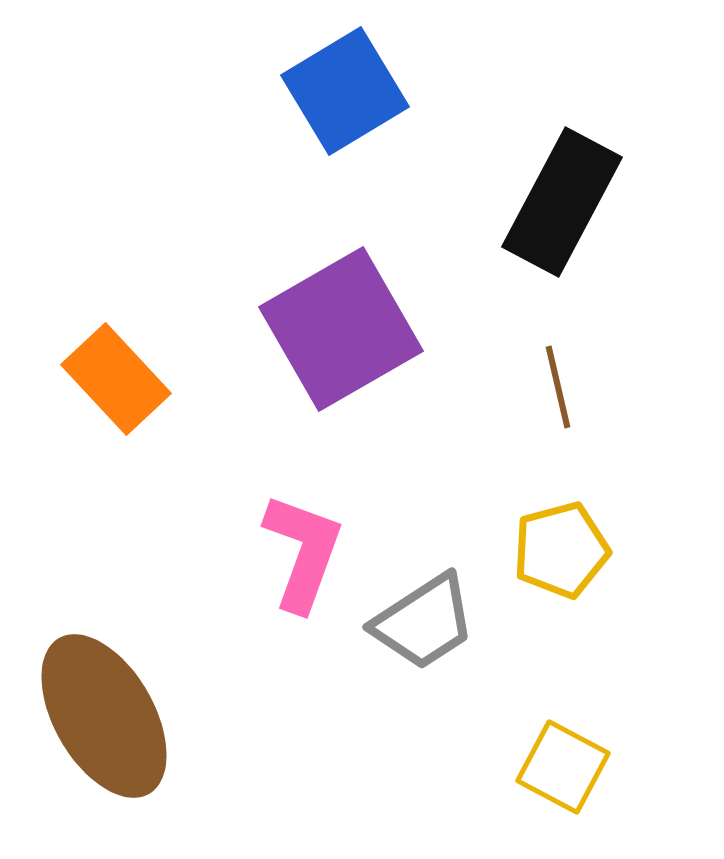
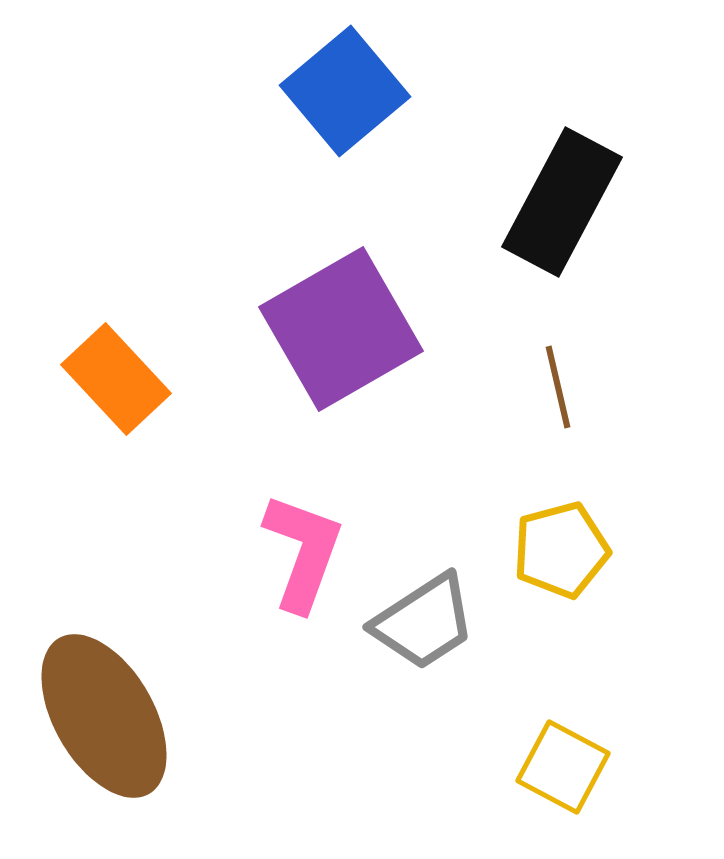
blue square: rotated 9 degrees counterclockwise
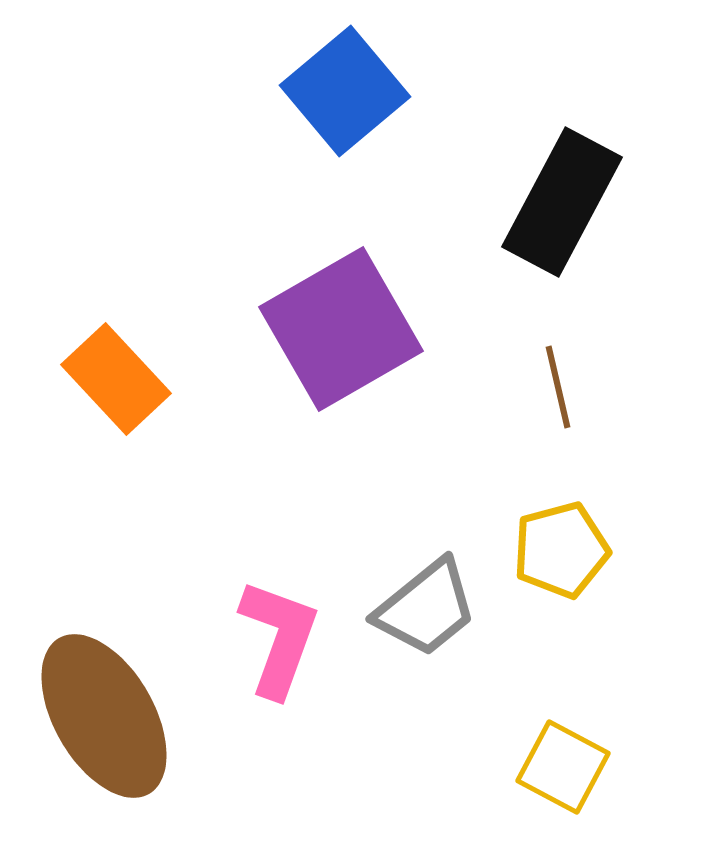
pink L-shape: moved 24 px left, 86 px down
gray trapezoid: moved 2 px right, 14 px up; rotated 6 degrees counterclockwise
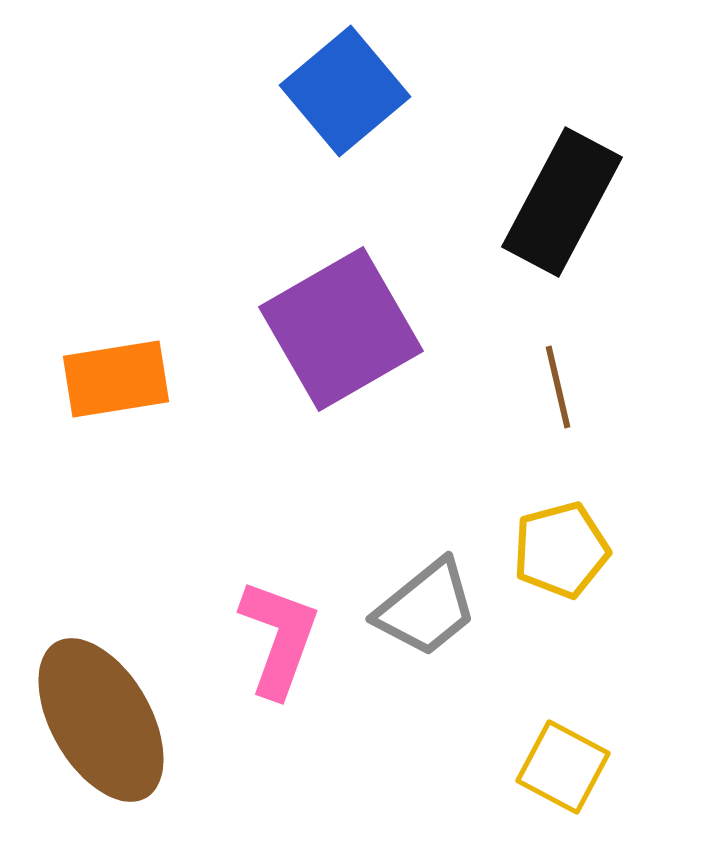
orange rectangle: rotated 56 degrees counterclockwise
brown ellipse: moved 3 px left, 4 px down
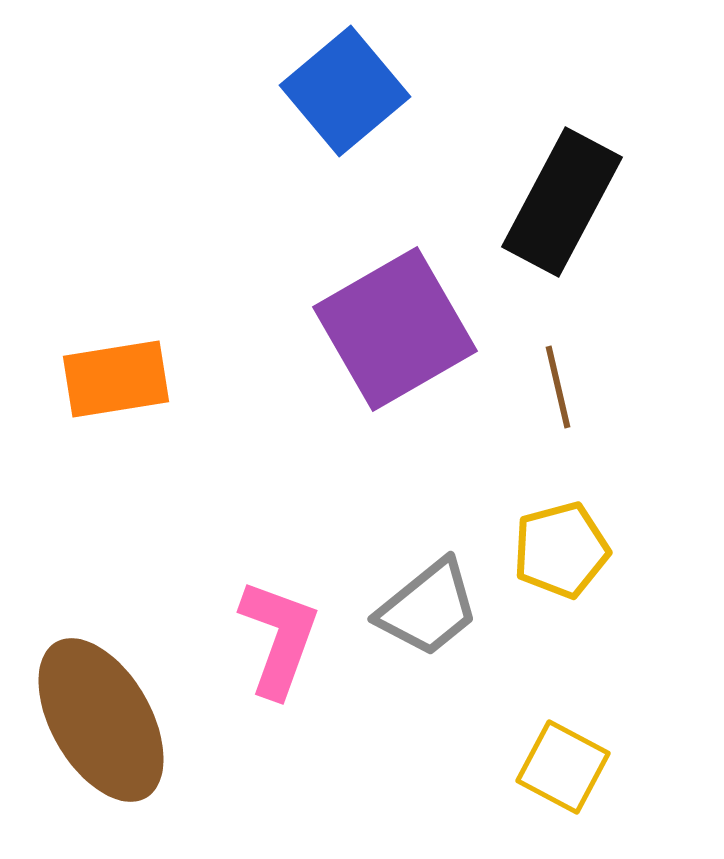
purple square: moved 54 px right
gray trapezoid: moved 2 px right
